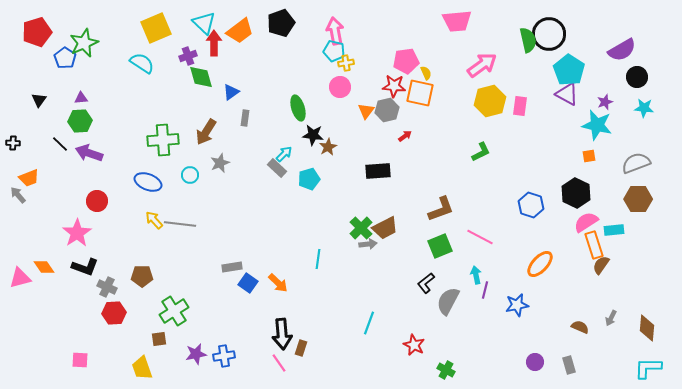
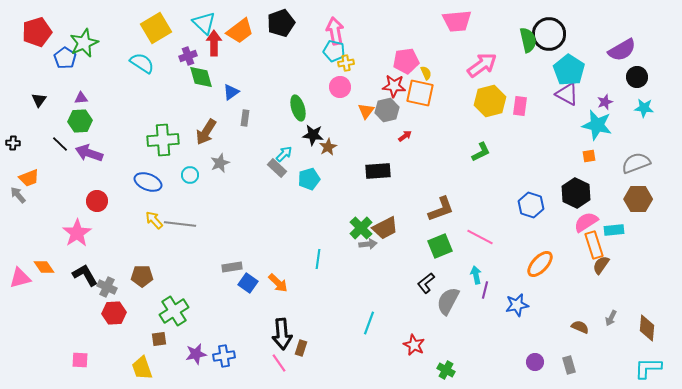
yellow square at (156, 28): rotated 8 degrees counterclockwise
black L-shape at (85, 267): moved 8 px down; rotated 140 degrees counterclockwise
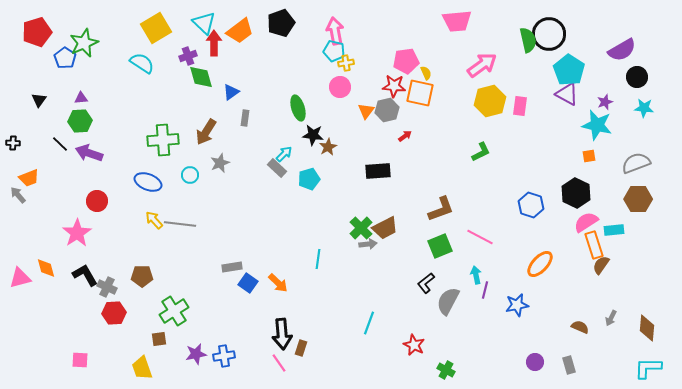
orange diamond at (44, 267): moved 2 px right, 1 px down; rotated 20 degrees clockwise
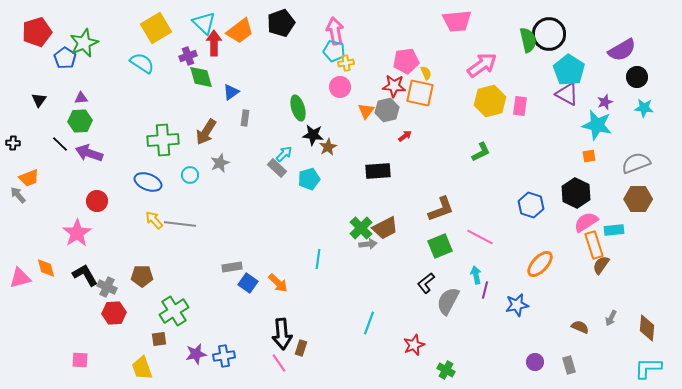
red star at (414, 345): rotated 25 degrees clockwise
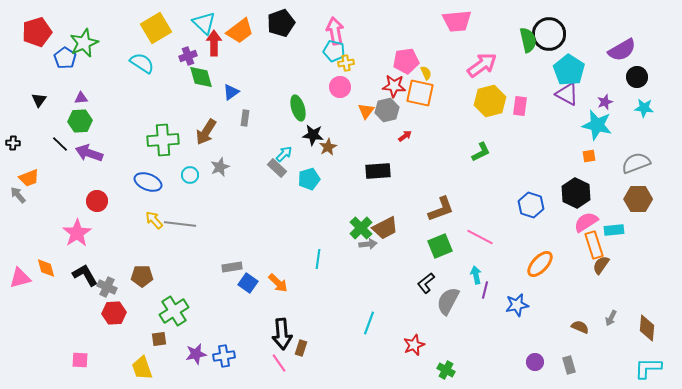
gray star at (220, 163): moved 4 px down
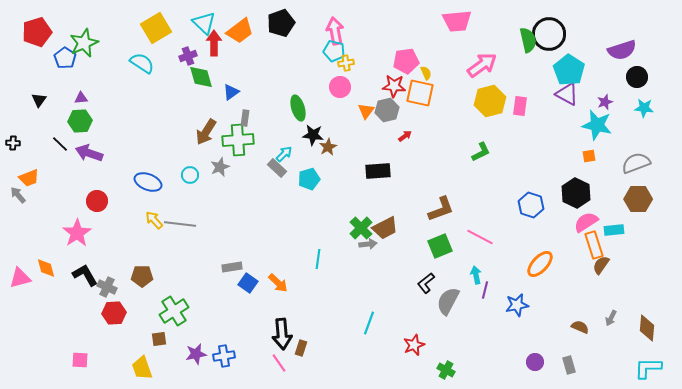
purple semicircle at (622, 50): rotated 12 degrees clockwise
green cross at (163, 140): moved 75 px right
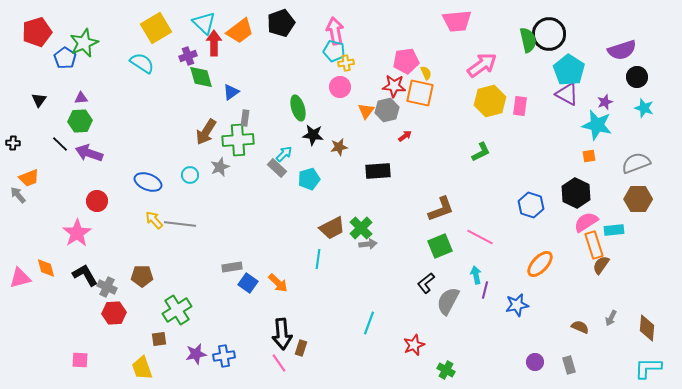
cyan star at (644, 108): rotated 12 degrees clockwise
brown star at (328, 147): moved 11 px right; rotated 18 degrees clockwise
brown trapezoid at (385, 228): moved 53 px left
green cross at (174, 311): moved 3 px right, 1 px up
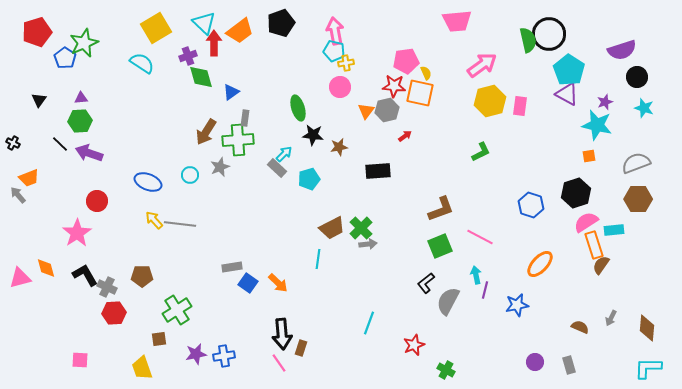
black cross at (13, 143): rotated 24 degrees clockwise
black hexagon at (576, 193): rotated 16 degrees clockwise
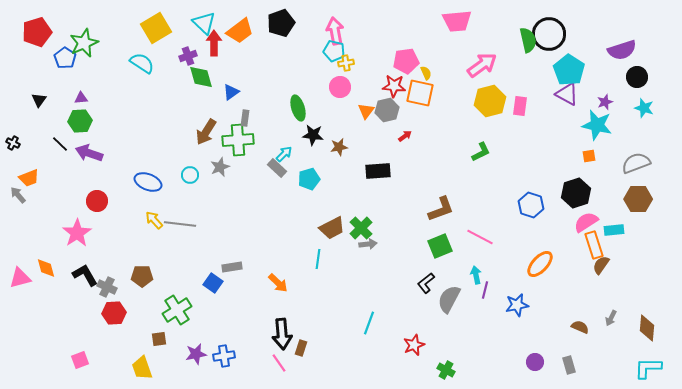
blue square at (248, 283): moved 35 px left
gray semicircle at (448, 301): moved 1 px right, 2 px up
pink square at (80, 360): rotated 24 degrees counterclockwise
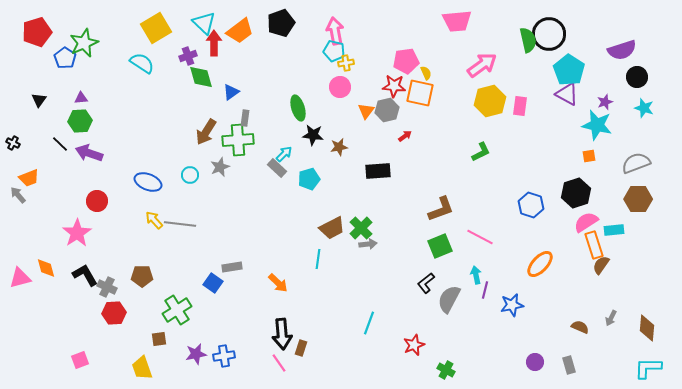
blue star at (517, 305): moved 5 px left
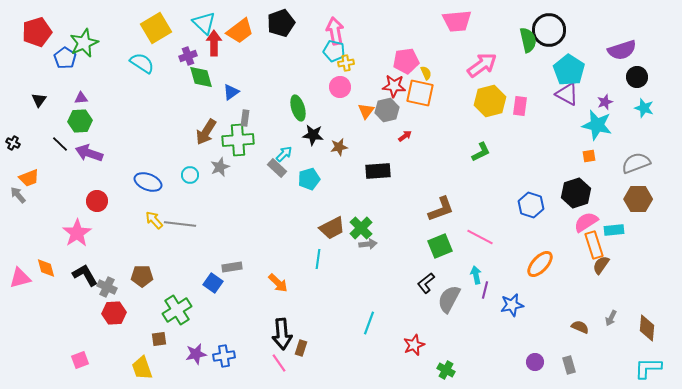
black circle at (549, 34): moved 4 px up
